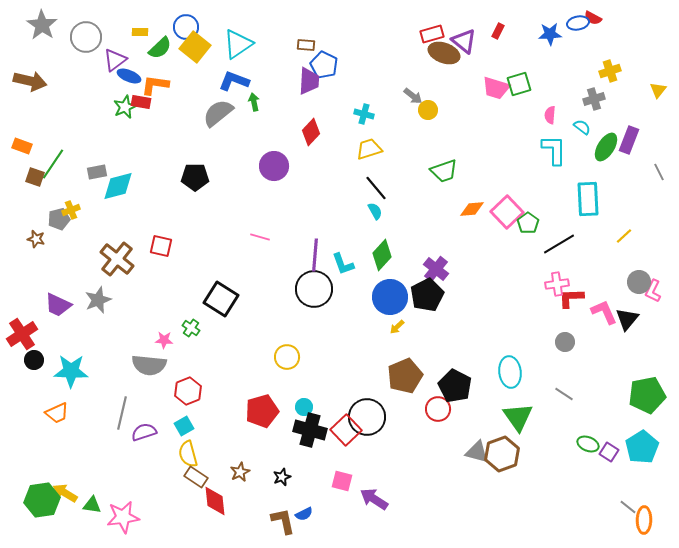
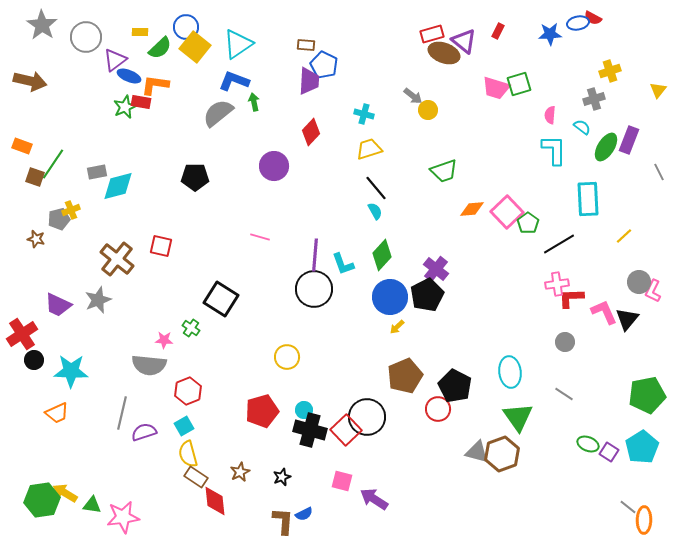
cyan circle at (304, 407): moved 3 px down
brown L-shape at (283, 521): rotated 16 degrees clockwise
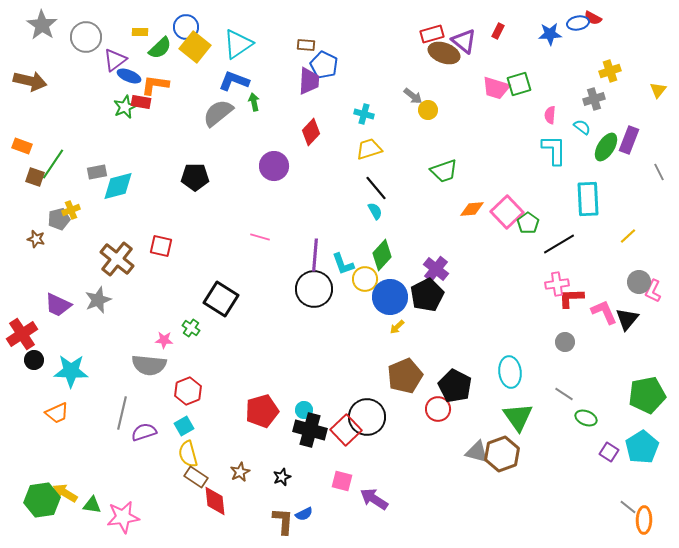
yellow line at (624, 236): moved 4 px right
yellow circle at (287, 357): moved 78 px right, 78 px up
green ellipse at (588, 444): moved 2 px left, 26 px up
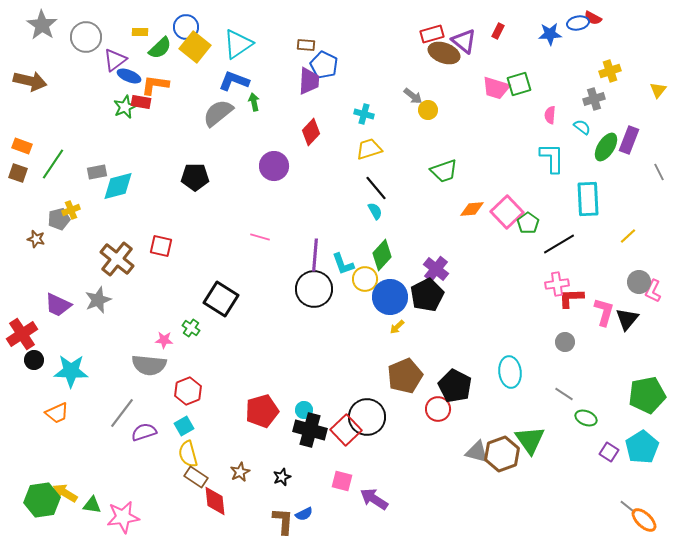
cyan L-shape at (554, 150): moved 2 px left, 8 px down
brown square at (35, 177): moved 17 px left, 4 px up
pink L-shape at (604, 312): rotated 40 degrees clockwise
gray line at (122, 413): rotated 24 degrees clockwise
green triangle at (518, 417): moved 12 px right, 23 px down
orange ellipse at (644, 520): rotated 48 degrees counterclockwise
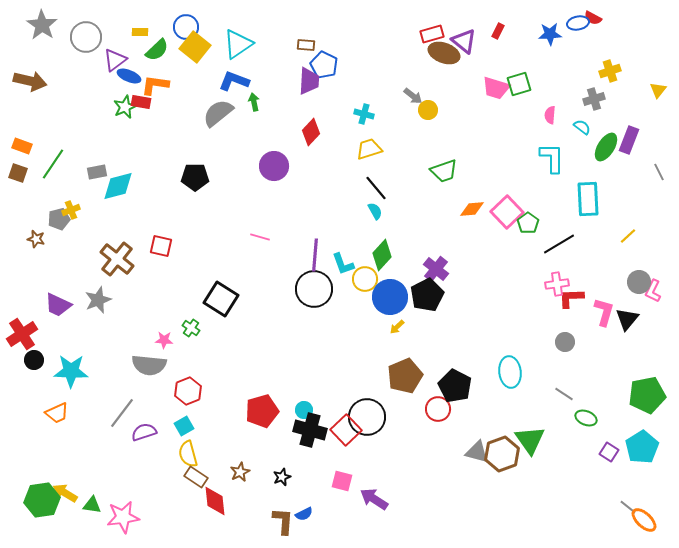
green semicircle at (160, 48): moved 3 px left, 2 px down
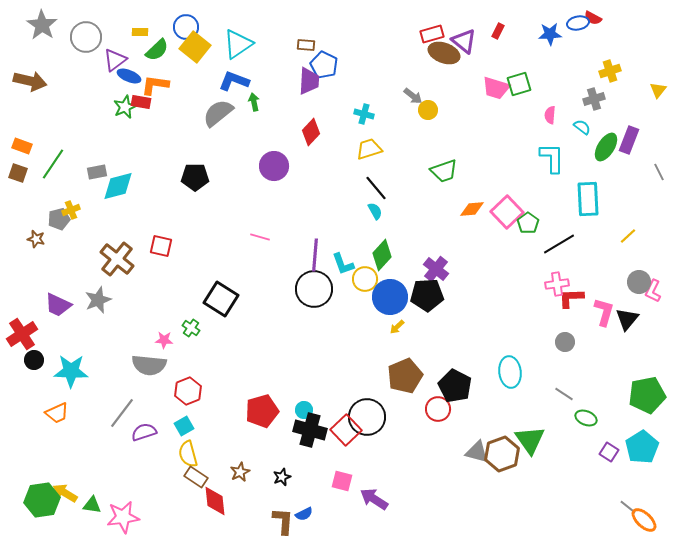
black pentagon at (427, 295): rotated 24 degrees clockwise
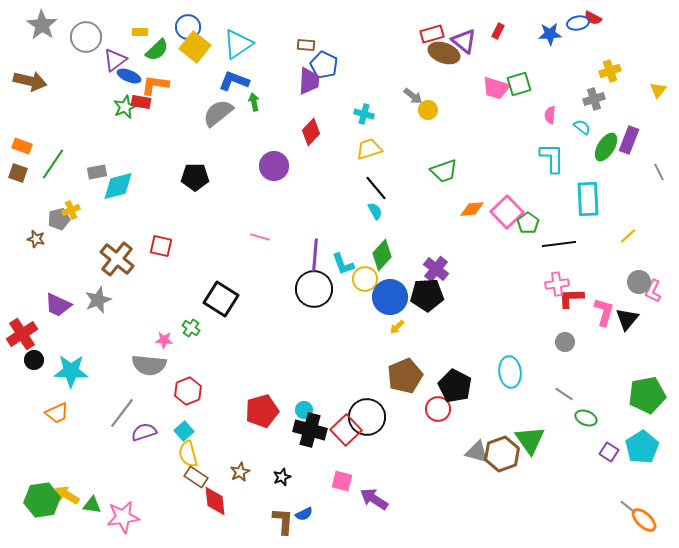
blue circle at (186, 27): moved 2 px right
black line at (559, 244): rotated 24 degrees clockwise
cyan square at (184, 426): moved 5 px down; rotated 12 degrees counterclockwise
yellow arrow at (65, 493): moved 2 px right, 2 px down
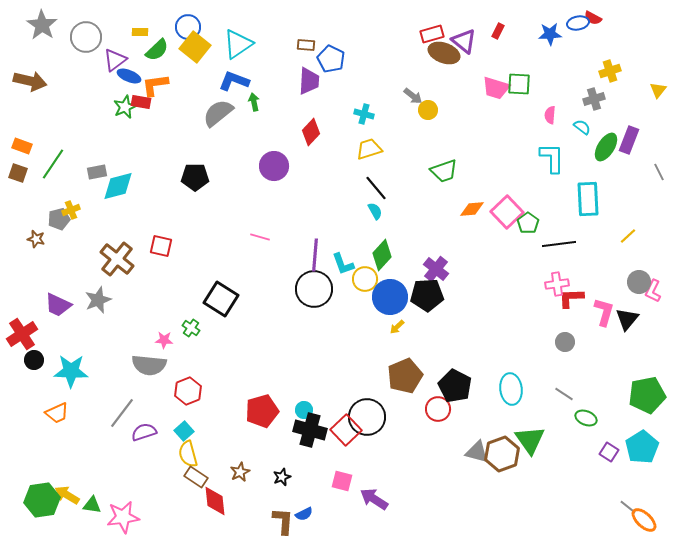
blue pentagon at (324, 65): moved 7 px right, 6 px up
green square at (519, 84): rotated 20 degrees clockwise
orange L-shape at (155, 85): rotated 16 degrees counterclockwise
cyan ellipse at (510, 372): moved 1 px right, 17 px down
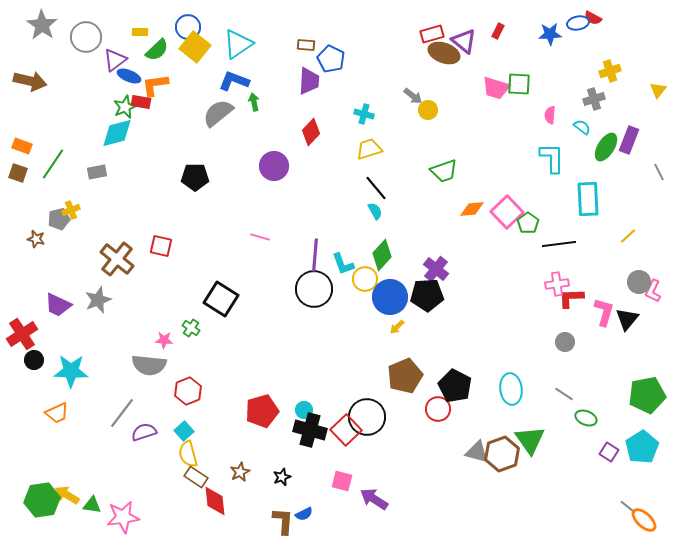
cyan diamond at (118, 186): moved 1 px left, 53 px up
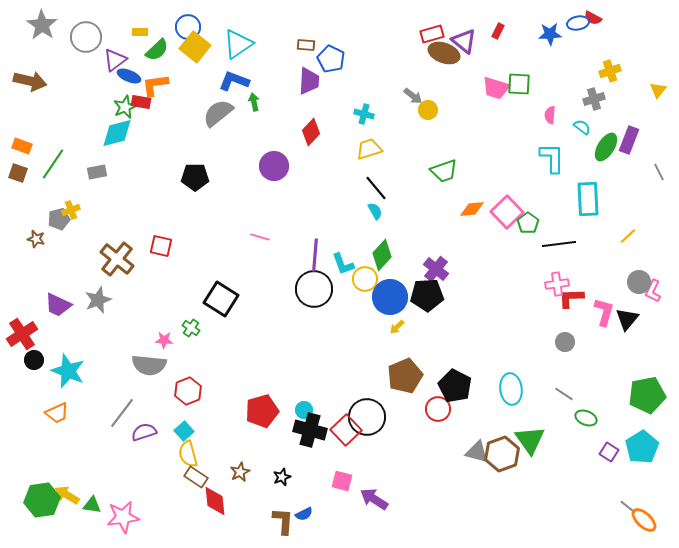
cyan star at (71, 371): moved 3 px left; rotated 20 degrees clockwise
